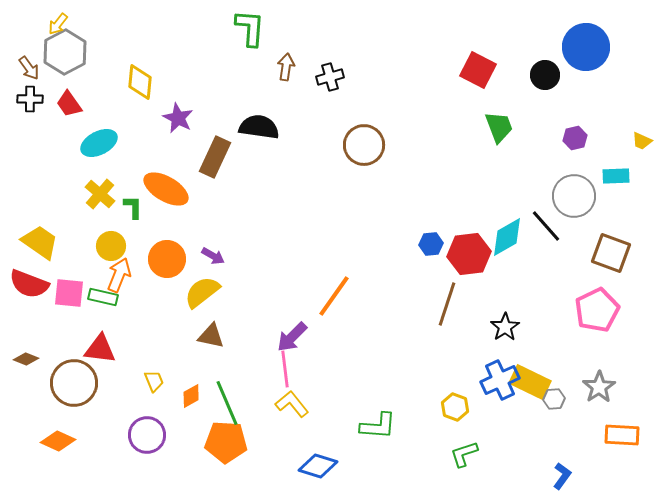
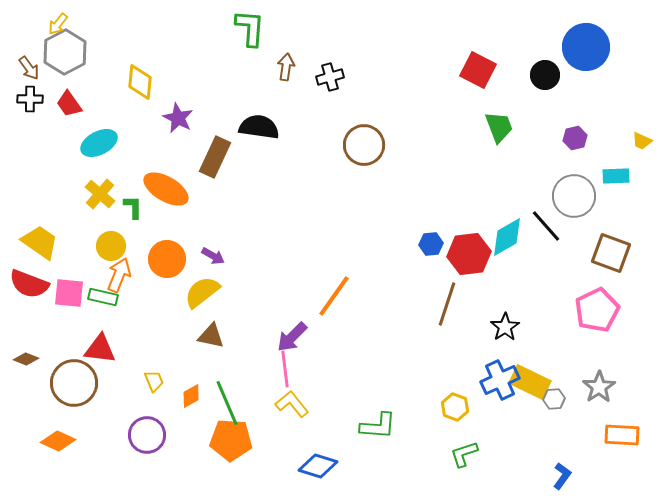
orange pentagon at (226, 442): moved 5 px right, 2 px up
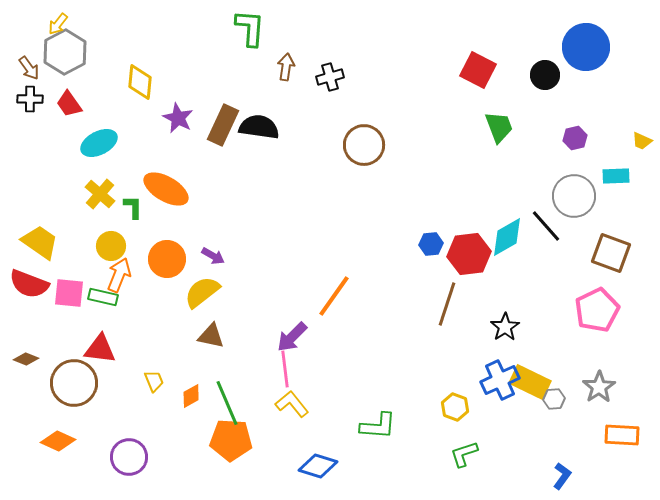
brown rectangle at (215, 157): moved 8 px right, 32 px up
purple circle at (147, 435): moved 18 px left, 22 px down
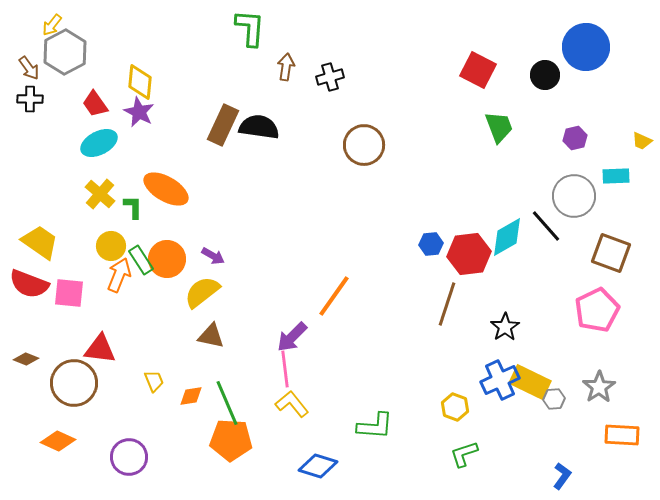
yellow arrow at (58, 24): moved 6 px left, 1 px down
red trapezoid at (69, 104): moved 26 px right
purple star at (178, 118): moved 39 px left, 6 px up
green rectangle at (103, 297): moved 38 px right, 37 px up; rotated 44 degrees clockwise
orange diamond at (191, 396): rotated 20 degrees clockwise
green L-shape at (378, 426): moved 3 px left
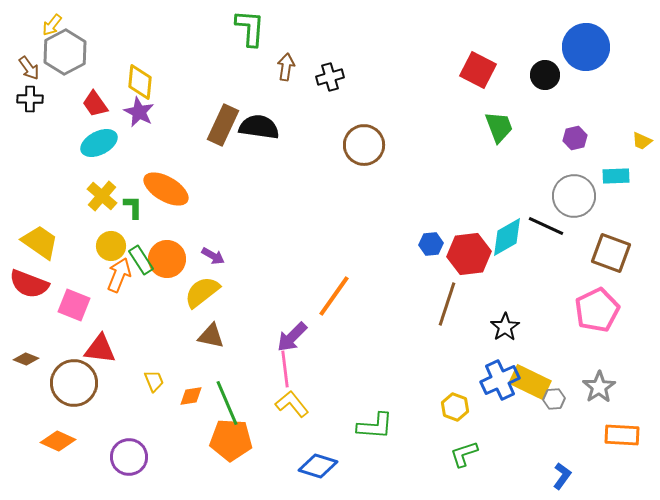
yellow cross at (100, 194): moved 2 px right, 2 px down
black line at (546, 226): rotated 24 degrees counterclockwise
pink square at (69, 293): moved 5 px right, 12 px down; rotated 16 degrees clockwise
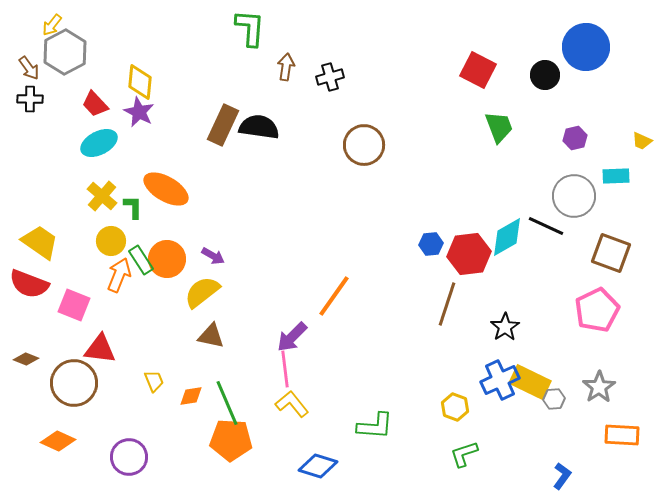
red trapezoid at (95, 104): rotated 8 degrees counterclockwise
yellow circle at (111, 246): moved 5 px up
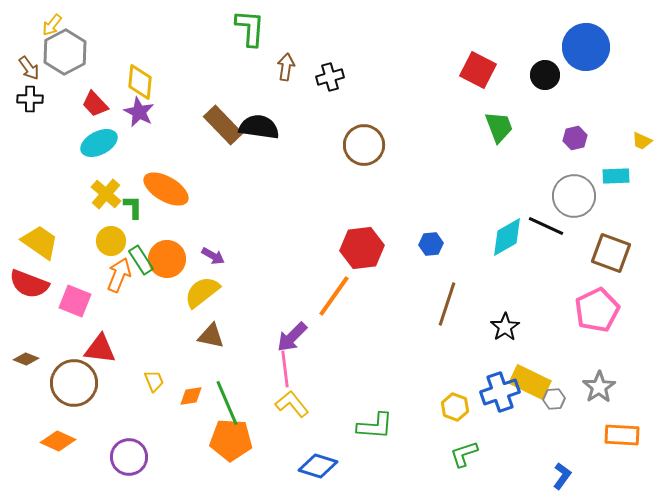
brown rectangle at (223, 125): rotated 69 degrees counterclockwise
yellow cross at (102, 196): moved 4 px right, 2 px up
red hexagon at (469, 254): moved 107 px left, 6 px up
pink square at (74, 305): moved 1 px right, 4 px up
blue cross at (500, 380): moved 12 px down; rotated 6 degrees clockwise
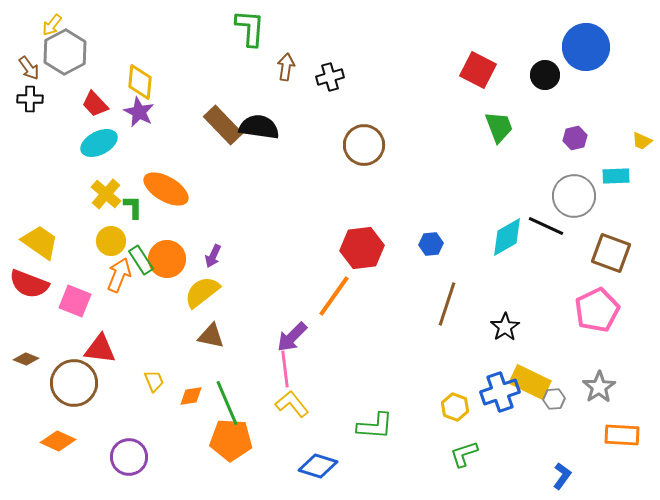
purple arrow at (213, 256): rotated 85 degrees clockwise
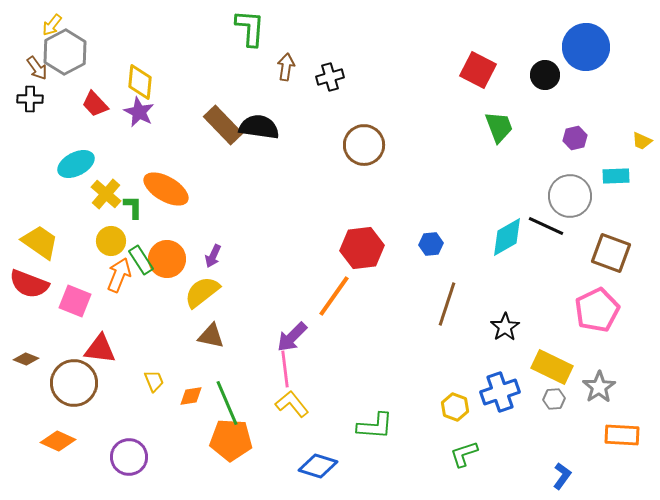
brown arrow at (29, 68): moved 8 px right
cyan ellipse at (99, 143): moved 23 px left, 21 px down
gray circle at (574, 196): moved 4 px left
yellow rectangle at (530, 382): moved 22 px right, 15 px up
